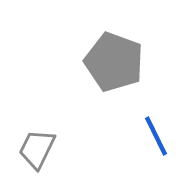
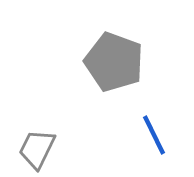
blue line: moved 2 px left, 1 px up
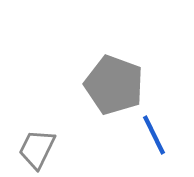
gray pentagon: moved 23 px down
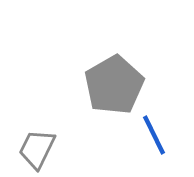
gray pentagon: rotated 22 degrees clockwise
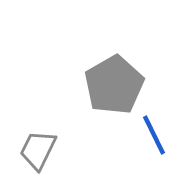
gray trapezoid: moved 1 px right, 1 px down
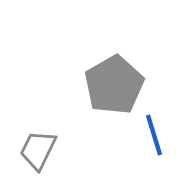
blue line: rotated 9 degrees clockwise
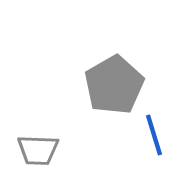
gray trapezoid: rotated 114 degrees counterclockwise
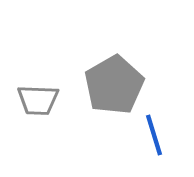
gray trapezoid: moved 50 px up
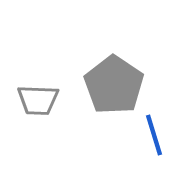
gray pentagon: rotated 8 degrees counterclockwise
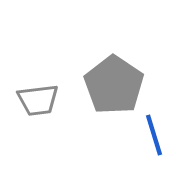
gray trapezoid: rotated 9 degrees counterclockwise
